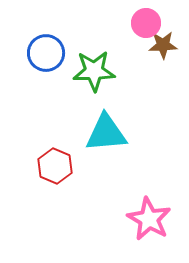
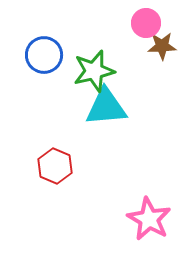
brown star: moved 1 px left, 1 px down
blue circle: moved 2 px left, 2 px down
green star: rotated 12 degrees counterclockwise
cyan triangle: moved 26 px up
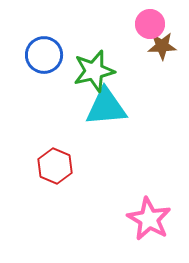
pink circle: moved 4 px right, 1 px down
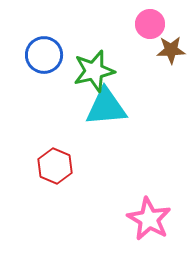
brown star: moved 9 px right, 4 px down
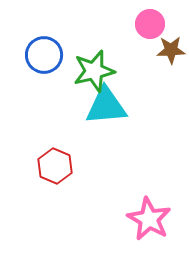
cyan triangle: moved 1 px up
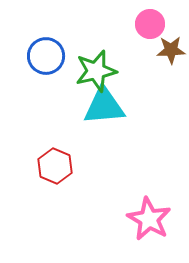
blue circle: moved 2 px right, 1 px down
green star: moved 2 px right
cyan triangle: moved 2 px left
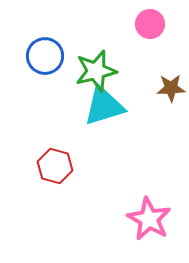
brown star: moved 38 px down
blue circle: moved 1 px left
cyan triangle: rotated 12 degrees counterclockwise
red hexagon: rotated 8 degrees counterclockwise
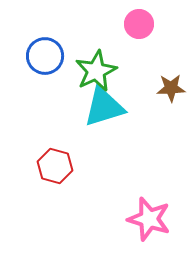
pink circle: moved 11 px left
green star: rotated 12 degrees counterclockwise
cyan triangle: moved 1 px down
pink star: rotated 12 degrees counterclockwise
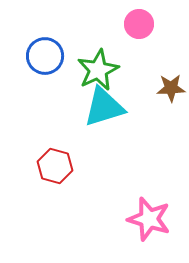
green star: moved 2 px right, 1 px up
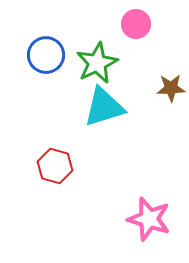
pink circle: moved 3 px left
blue circle: moved 1 px right, 1 px up
green star: moved 1 px left, 7 px up
